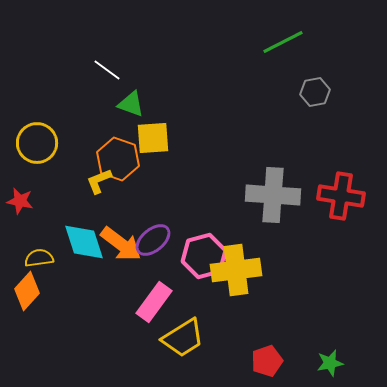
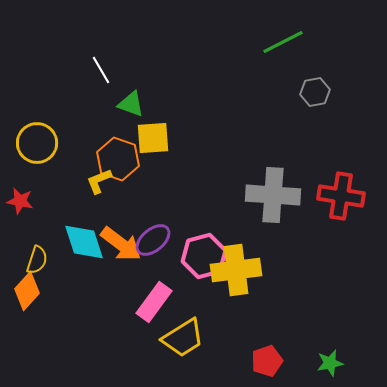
white line: moved 6 px left; rotated 24 degrees clockwise
yellow semicircle: moved 2 px left, 2 px down; rotated 116 degrees clockwise
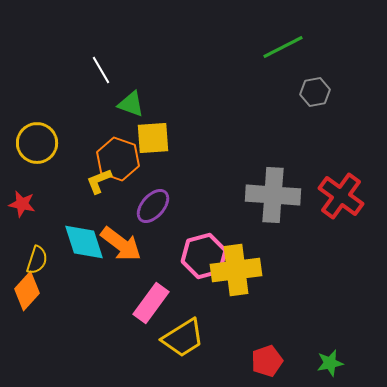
green line: moved 5 px down
red cross: rotated 27 degrees clockwise
red star: moved 2 px right, 3 px down
purple ellipse: moved 34 px up; rotated 9 degrees counterclockwise
pink rectangle: moved 3 px left, 1 px down
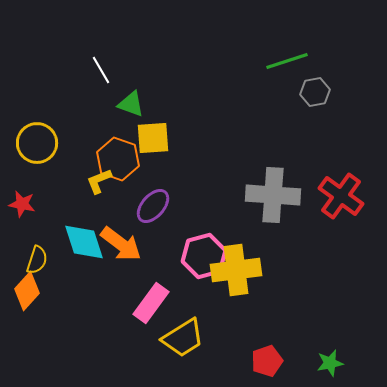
green line: moved 4 px right, 14 px down; rotated 9 degrees clockwise
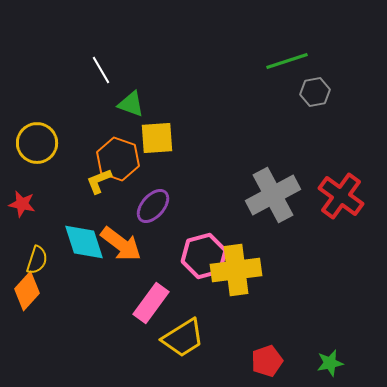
yellow square: moved 4 px right
gray cross: rotated 32 degrees counterclockwise
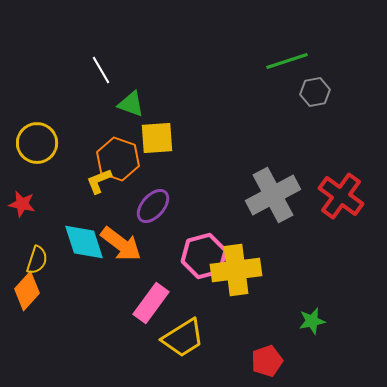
green star: moved 18 px left, 42 px up
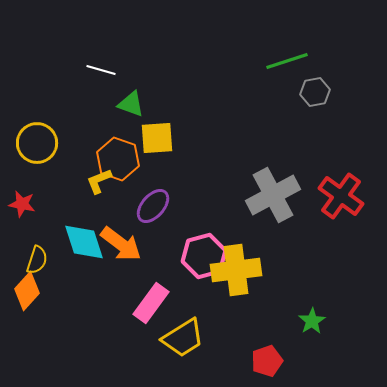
white line: rotated 44 degrees counterclockwise
green star: rotated 20 degrees counterclockwise
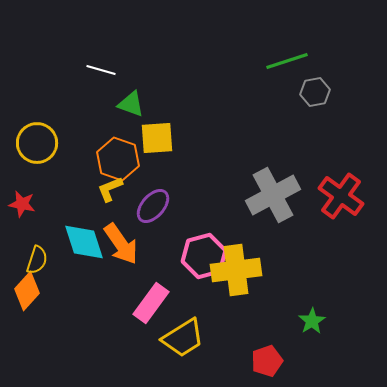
yellow L-shape: moved 11 px right, 8 px down
orange arrow: rotated 18 degrees clockwise
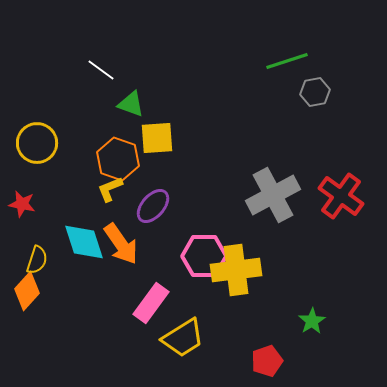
white line: rotated 20 degrees clockwise
pink hexagon: rotated 15 degrees clockwise
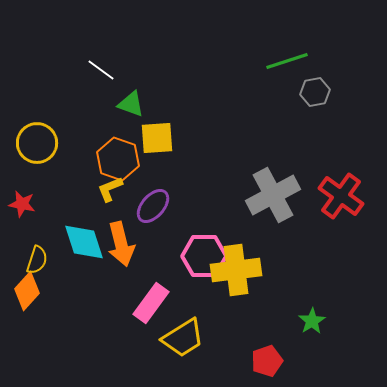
orange arrow: rotated 21 degrees clockwise
